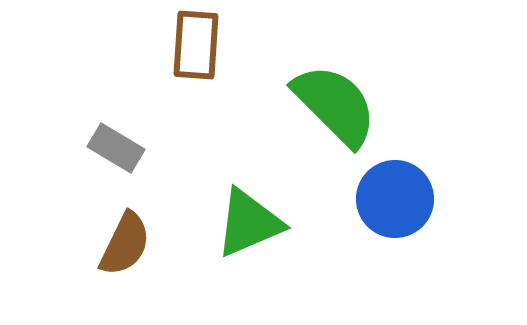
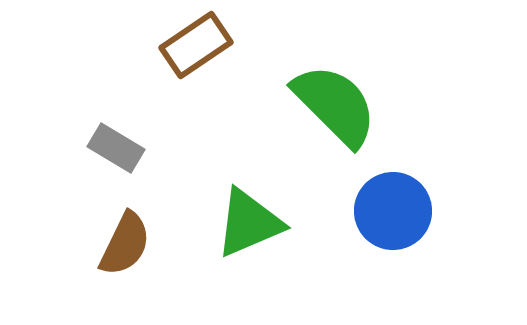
brown rectangle: rotated 52 degrees clockwise
blue circle: moved 2 px left, 12 px down
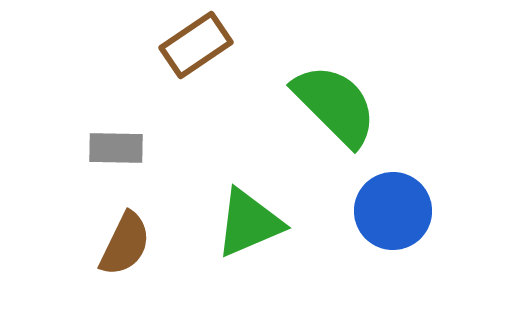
gray rectangle: rotated 30 degrees counterclockwise
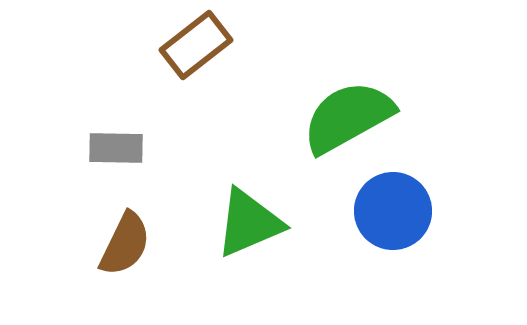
brown rectangle: rotated 4 degrees counterclockwise
green semicircle: moved 13 px right, 12 px down; rotated 74 degrees counterclockwise
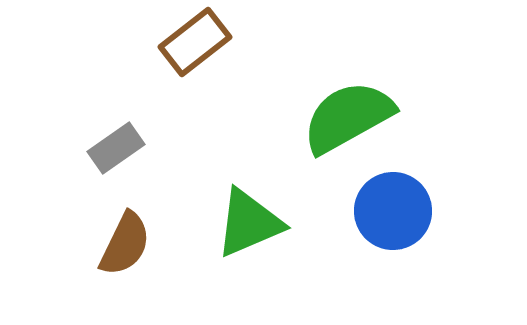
brown rectangle: moved 1 px left, 3 px up
gray rectangle: rotated 36 degrees counterclockwise
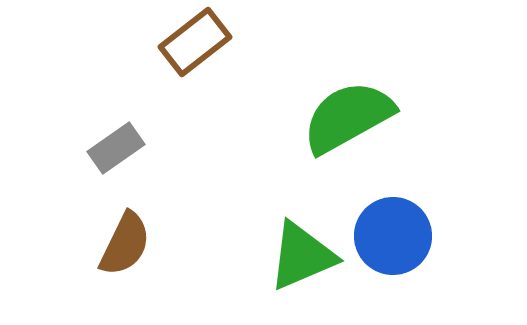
blue circle: moved 25 px down
green triangle: moved 53 px right, 33 px down
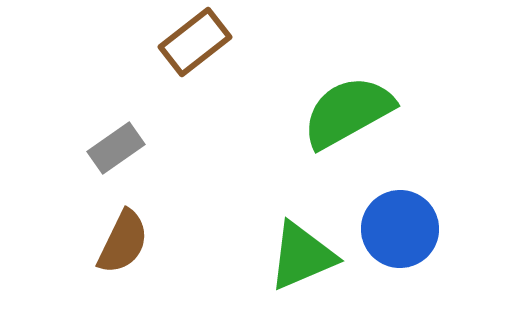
green semicircle: moved 5 px up
blue circle: moved 7 px right, 7 px up
brown semicircle: moved 2 px left, 2 px up
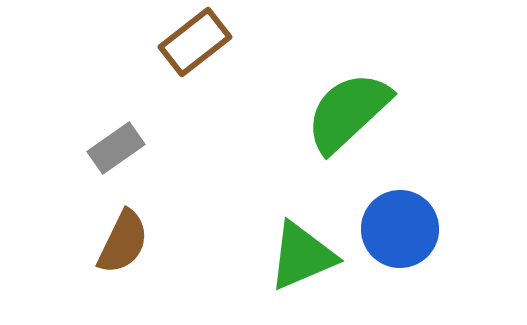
green semicircle: rotated 14 degrees counterclockwise
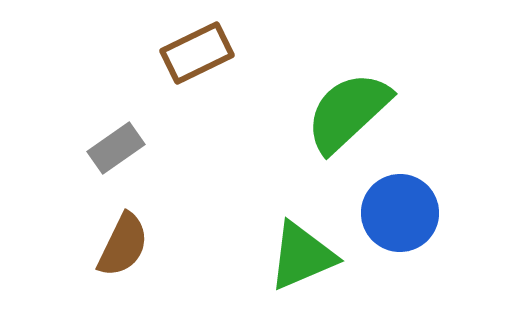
brown rectangle: moved 2 px right, 11 px down; rotated 12 degrees clockwise
blue circle: moved 16 px up
brown semicircle: moved 3 px down
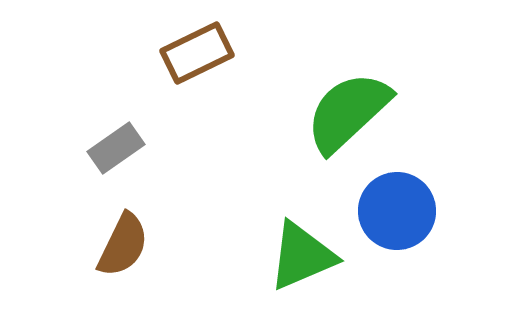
blue circle: moved 3 px left, 2 px up
